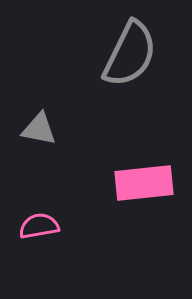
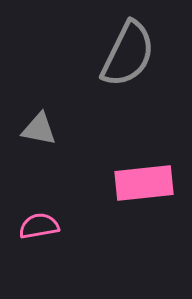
gray semicircle: moved 2 px left
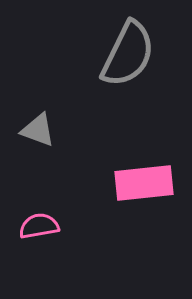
gray triangle: moved 1 px left, 1 px down; rotated 9 degrees clockwise
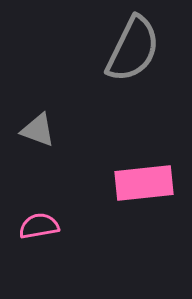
gray semicircle: moved 5 px right, 5 px up
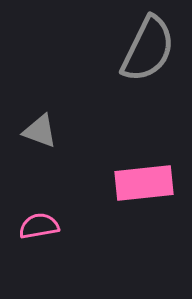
gray semicircle: moved 15 px right
gray triangle: moved 2 px right, 1 px down
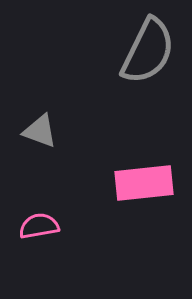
gray semicircle: moved 2 px down
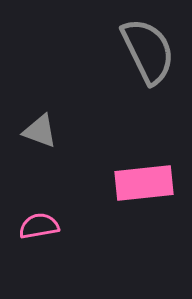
gray semicircle: rotated 52 degrees counterclockwise
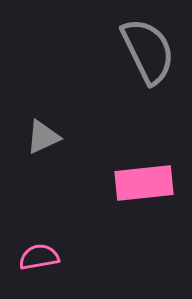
gray triangle: moved 3 px right, 6 px down; rotated 45 degrees counterclockwise
pink semicircle: moved 31 px down
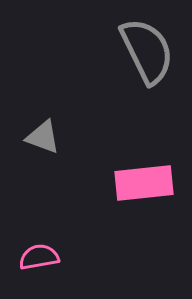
gray semicircle: moved 1 px left
gray triangle: rotated 45 degrees clockwise
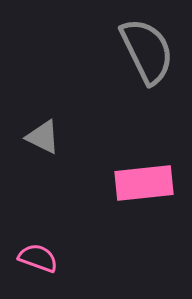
gray triangle: rotated 6 degrees clockwise
pink semicircle: moved 1 px left, 1 px down; rotated 30 degrees clockwise
